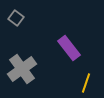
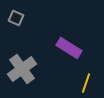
gray square: rotated 14 degrees counterclockwise
purple rectangle: rotated 20 degrees counterclockwise
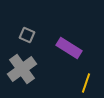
gray square: moved 11 px right, 17 px down
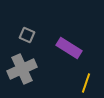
gray cross: rotated 12 degrees clockwise
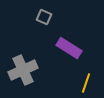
gray square: moved 17 px right, 18 px up
gray cross: moved 1 px right, 1 px down
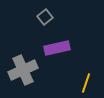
gray square: moved 1 px right; rotated 28 degrees clockwise
purple rectangle: moved 12 px left; rotated 45 degrees counterclockwise
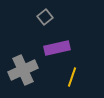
yellow line: moved 14 px left, 6 px up
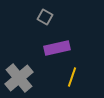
gray square: rotated 21 degrees counterclockwise
gray cross: moved 4 px left, 8 px down; rotated 16 degrees counterclockwise
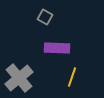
purple rectangle: rotated 15 degrees clockwise
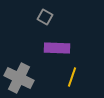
gray cross: rotated 24 degrees counterclockwise
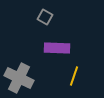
yellow line: moved 2 px right, 1 px up
